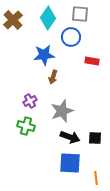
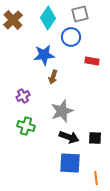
gray square: rotated 18 degrees counterclockwise
purple cross: moved 7 px left, 5 px up
black arrow: moved 1 px left
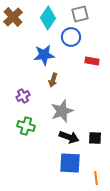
brown cross: moved 3 px up
brown arrow: moved 3 px down
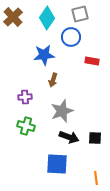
cyan diamond: moved 1 px left
purple cross: moved 2 px right, 1 px down; rotated 24 degrees clockwise
blue square: moved 13 px left, 1 px down
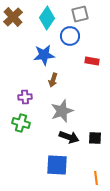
blue circle: moved 1 px left, 1 px up
green cross: moved 5 px left, 3 px up
blue square: moved 1 px down
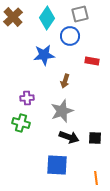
brown arrow: moved 12 px right, 1 px down
purple cross: moved 2 px right, 1 px down
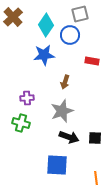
cyan diamond: moved 1 px left, 7 px down
blue circle: moved 1 px up
brown arrow: moved 1 px down
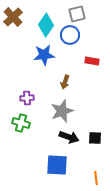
gray square: moved 3 px left
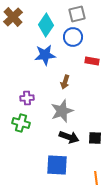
blue circle: moved 3 px right, 2 px down
blue star: moved 1 px right
